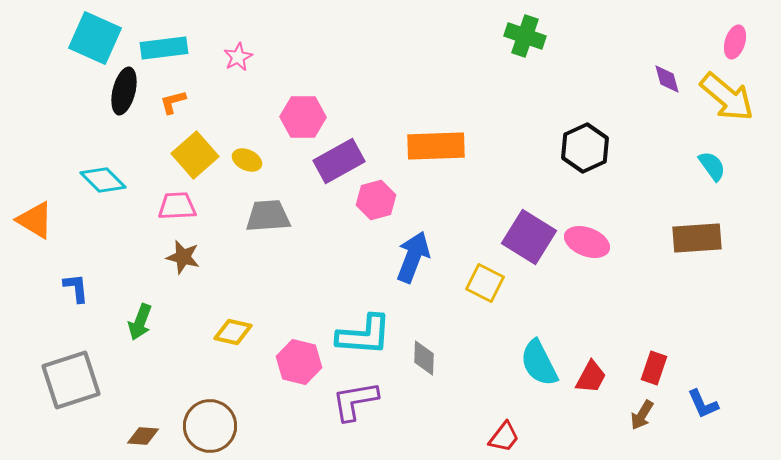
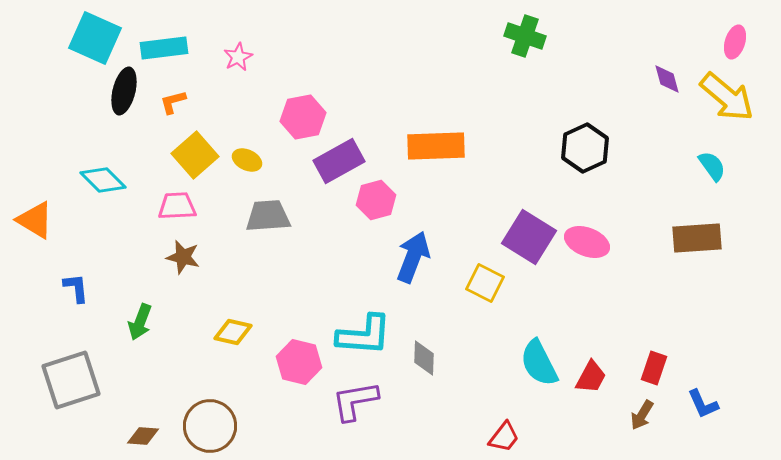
pink hexagon at (303, 117): rotated 12 degrees counterclockwise
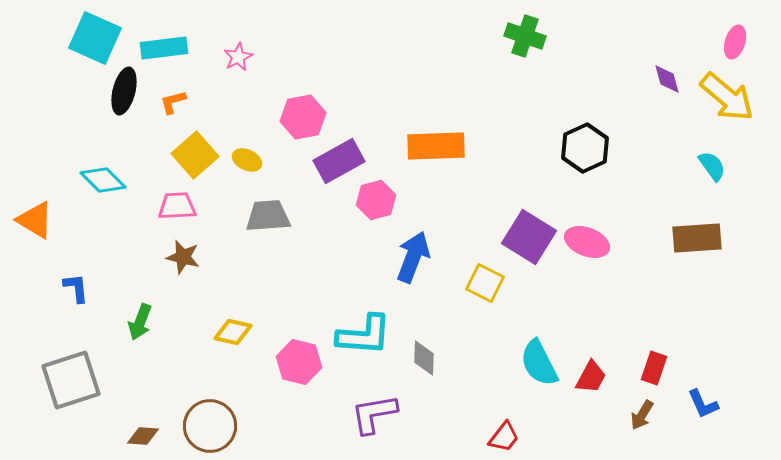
purple L-shape at (355, 401): moved 19 px right, 13 px down
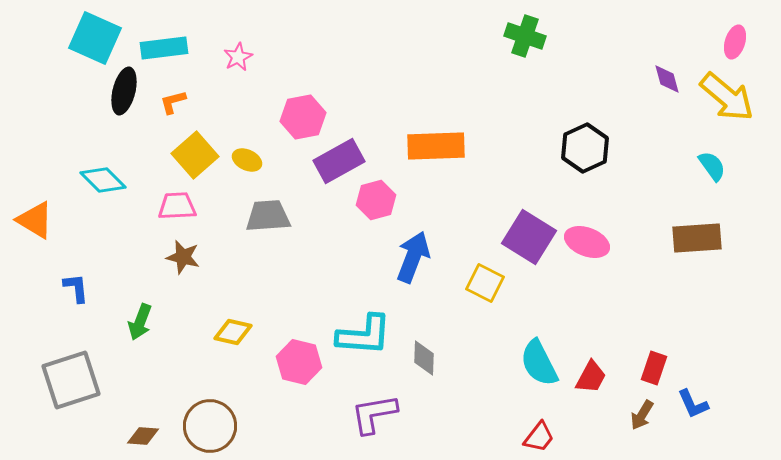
blue L-shape at (703, 404): moved 10 px left
red trapezoid at (504, 437): moved 35 px right
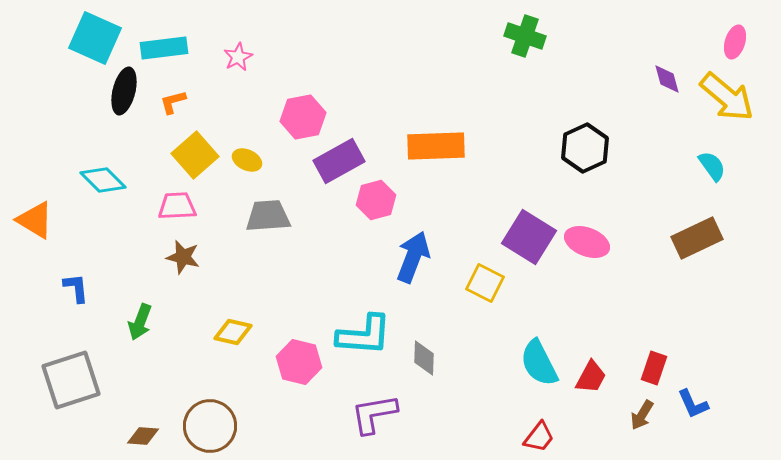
brown rectangle at (697, 238): rotated 21 degrees counterclockwise
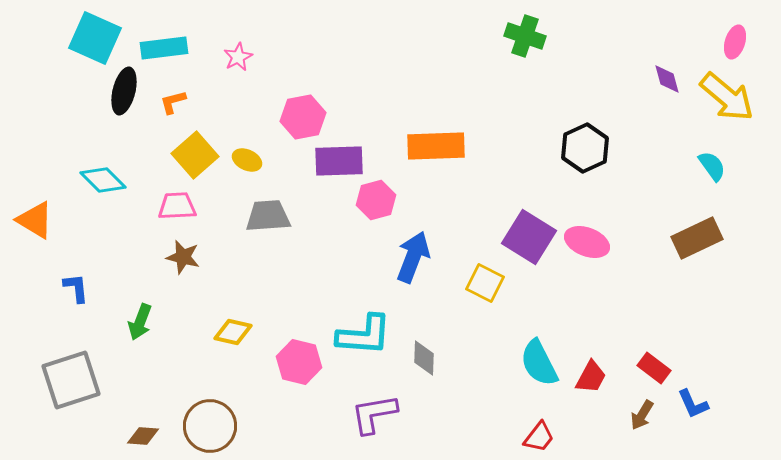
purple rectangle at (339, 161): rotated 27 degrees clockwise
red rectangle at (654, 368): rotated 72 degrees counterclockwise
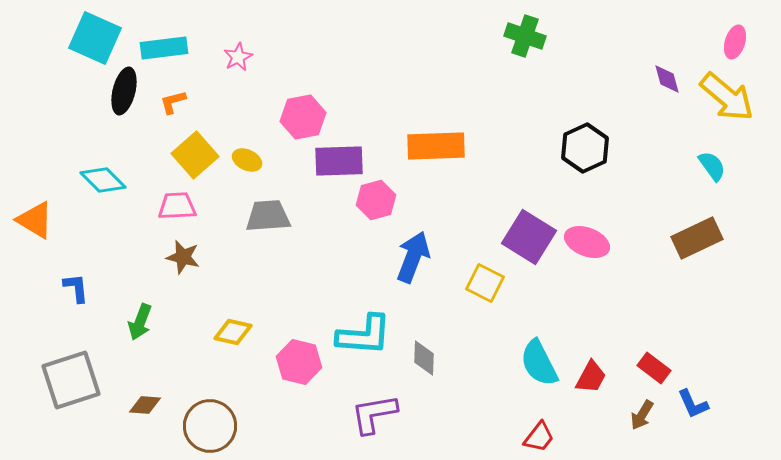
brown diamond at (143, 436): moved 2 px right, 31 px up
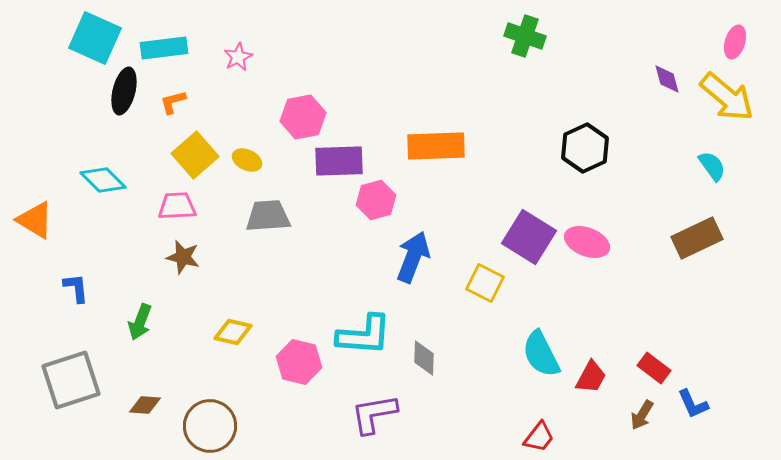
cyan semicircle at (539, 363): moved 2 px right, 9 px up
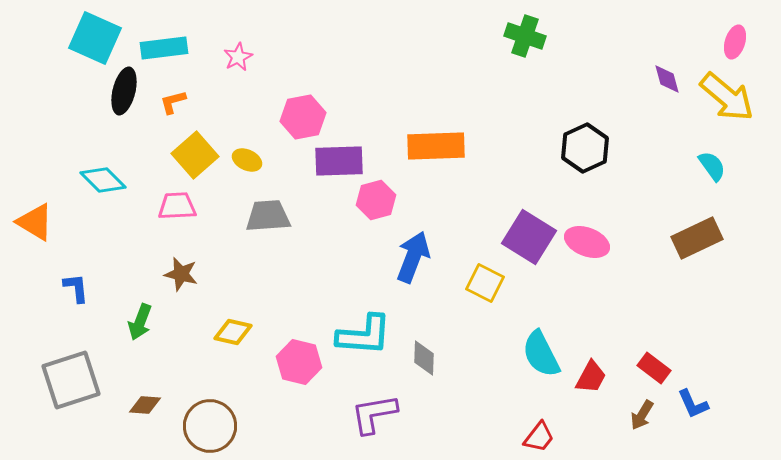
orange triangle at (35, 220): moved 2 px down
brown star at (183, 257): moved 2 px left, 17 px down
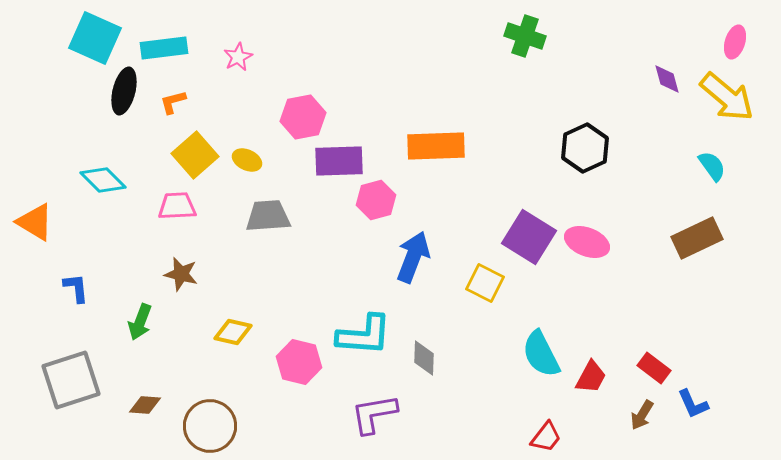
red trapezoid at (539, 437): moved 7 px right
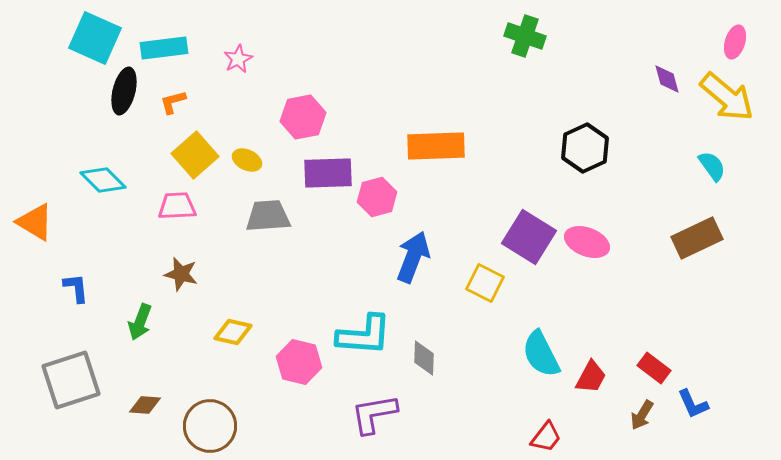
pink star at (238, 57): moved 2 px down
purple rectangle at (339, 161): moved 11 px left, 12 px down
pink hexagon at (376, 200): moved 1 px right, 3 px up
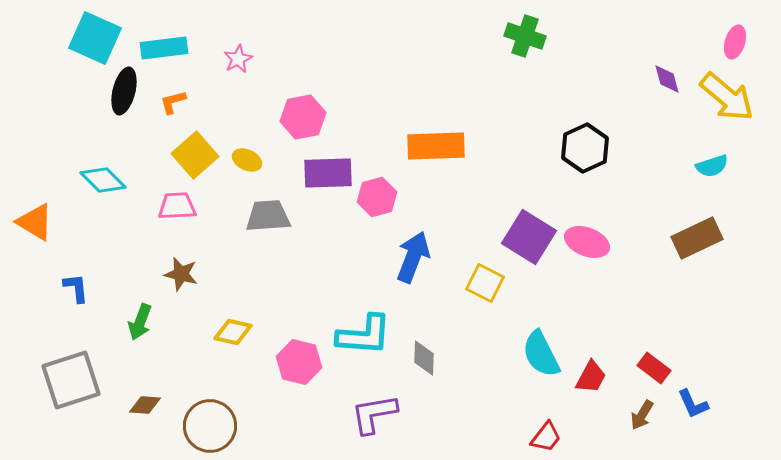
cyan semicircle at (712, 166): rotated 108 degrees clockwise
